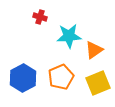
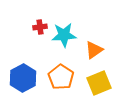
red cross: moved 10 px down; rotated 24 degrees counterclockwise
cyan star: moved 5 px left, 1 px up
orange pentagon: rotated 15 degrees counterclockwise
yellow square: moved 1 px right
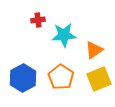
red cross: moved 2 px left, 7 px up
yellow square: moved 4 px up
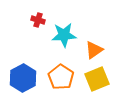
red cross: rotated 24 degrees clockwise
yellow square: moved 2 px left
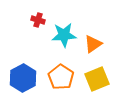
orange triangle: moved 1 px left, 6 px up
